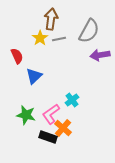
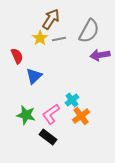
brown arrow: rotated 25 degrees clockwise
orange cross: moved 18 px right, 12 px up; rotated 12 degrees clockwise
black rectangle: rotated 18 degrees clockwise
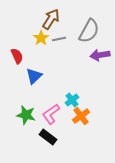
yellow star: moved 1 px right
